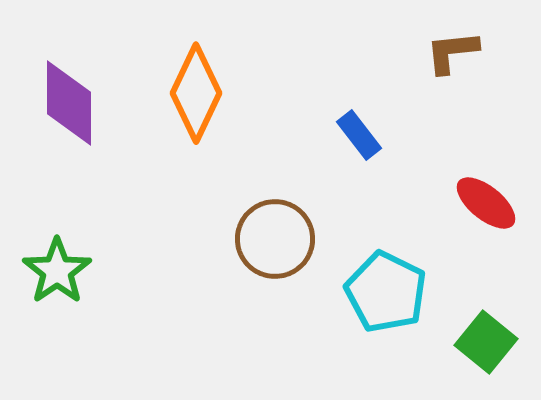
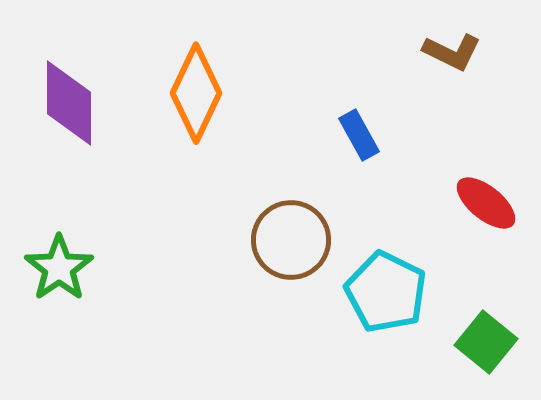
brown L-shape: rotated 148 degrees counterclockwise
blue rectangle: rotated 9 degrees clockwise
brown circle: moved 16 px right, 1 px down
green star: moved 2 px right, 3 px up
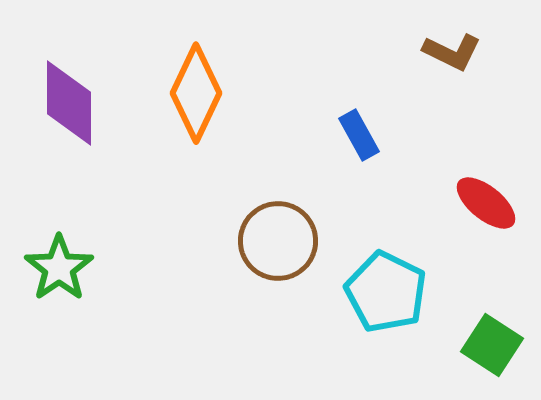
brown circle: moved 13 px left, 1 px down
green square: moved 6 px right, 3 px down; rotated 6 degrees counterclockwise
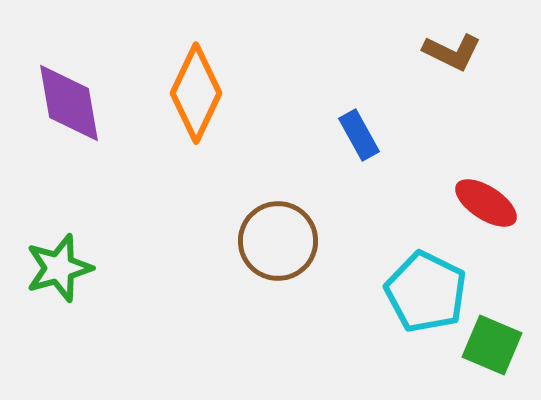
purple diamond: rotated 10 degrees counterclockwise
red ellipse: rotated 6 degrees counterclockwise
green star: rotated 18 degrees clockwise
cyan pentagon: moved 40 px right
green square: rotated 10 degrees counterclockwise
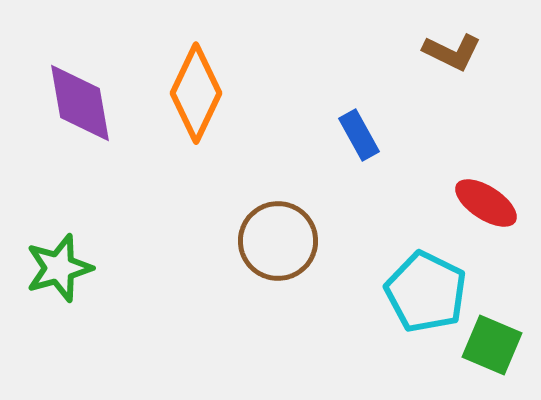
purple diamond: moved 11 px right
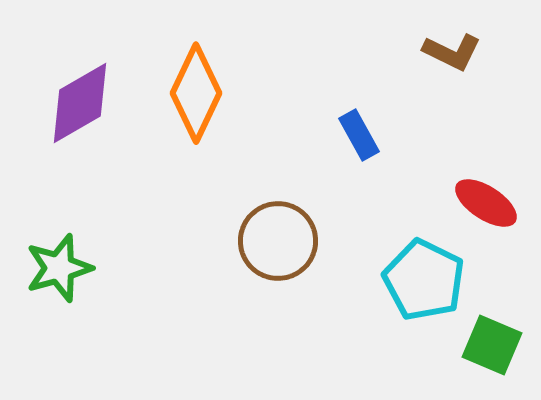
purple diamond: rotated 70 degrees clockwise
cyan pentagon: moved 2 px left, 12 px up
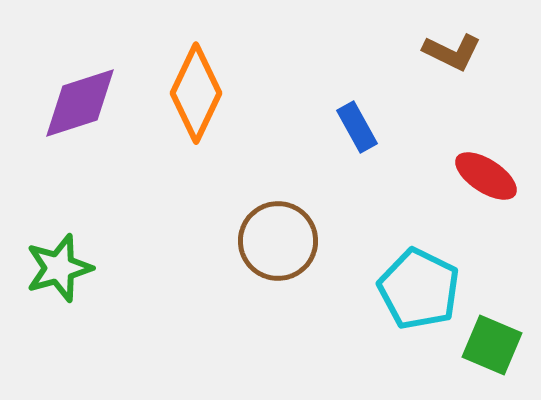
purple diamond: rotated 12 degrees clockwise
blue rectangle: moved 2 px left, 8 px up
red ellipse: moved 27 px up
cyan pentagon: moved 5 px left, 9 px down
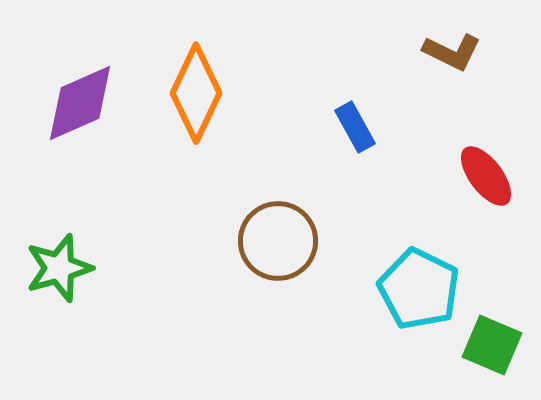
purple diamond: rotated 6 degrees counterclockwise
blue rectangle: moved 2 px left
red ellipse: rotated 20 degrees clockwise
